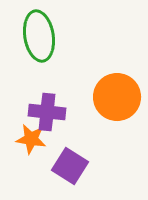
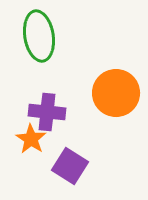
orange circle: moved 1 px left, 4 px up
orange star: rotated 24 degrees clockwise
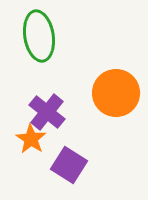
purple cross: rotated 33 degrees clockwise
purple square: moved 1 px left, 1 px up
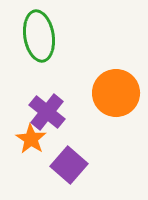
purple square: rotated 9 degrees clockwise
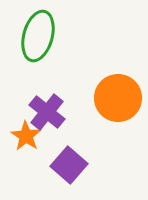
green ellipse: moved 1 px left; rotated 24 degrees clockwise
orange circle: moved 2 px right, 5 px down
orange star: moved 5 px left, 3 px up
